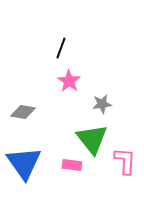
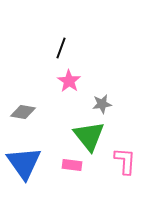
green triangle: moved 3 px left, 3 px up
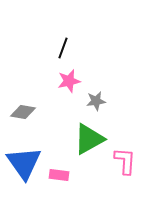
black line: moved 2 px right
pink star: rotated 25 degrees clockwise
gray star: moved 6 px left, 3 px up
green triangle: moved 3 px down; rotated 40 degrees clockwise
pink rectangle: moved 13 px left, 10 px down
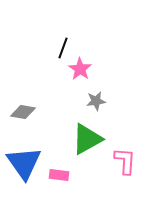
pink star: moved 11 px right, 12 px up; rotated 25 degrees counterclockwise
green triangle: moved 2 px left
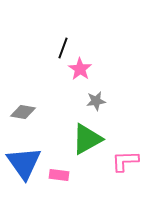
pink L-shape: rotated 96 degrees counterclockwise
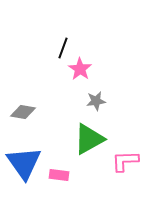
green triangle: moved 2 px right
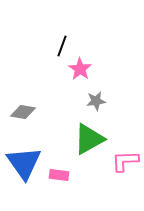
black line: moved 1 px left, 2 px up
